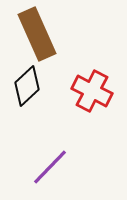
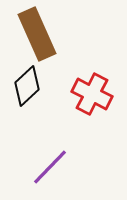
red cross: moved 3 px down
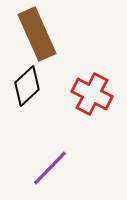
purple line: moved 1 px down
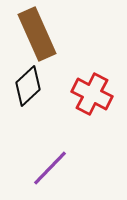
black diamond: moved 1 px right
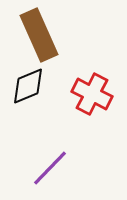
brown rectangle: moved 2 px right, 1 px down
black diamond: rotated 21 degrees clockwise
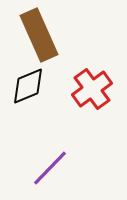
red cross: moved 5 px up; rotated 27 degrees clockwise
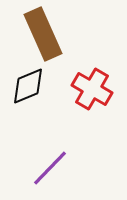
brown rectangle: moved 4 px right, 1 px up
red cross: rotated 24 degrees counterclockwise
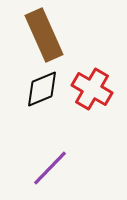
brown rectangle: moved 1 px right, 1 px down
black diamond: moved 14 px right, 3 px down
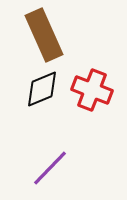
red cross: moved 1 px down; rotated 9 degrees counterclockwise
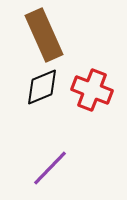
black diamond: moved 2 px up
